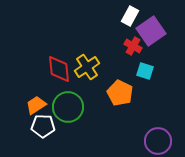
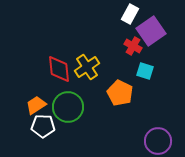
white rectangle: moved 2 px up
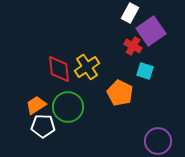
white rectangle: moved 1 px up
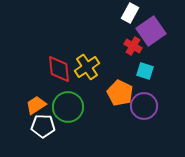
purple circle: moved 14 px left, 35 px up
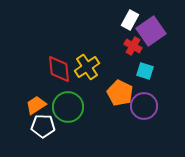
white rectangle: moved 7 px down
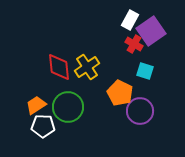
red cross: moved 1 px right, 2 px up
red diamond: moved 2 px up
purple circle: moved 4 px left, 5 px down
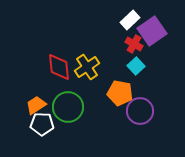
white rectangle: rotated 18 degrees clockwise
purple square: moved 1 px right
cyan square: moved 9 px left, 5 px up; rotated 30 degrees clockwise
orange pentagon: rotated 15 degrees counterclockwise
white pentagon: moved 1 px left, 2 px up
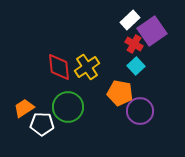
orange trapezoid: moved 12 px left, 3 px down
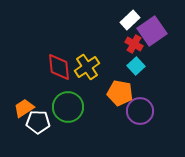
white pentagon: moved 4 px left, 2 px up
